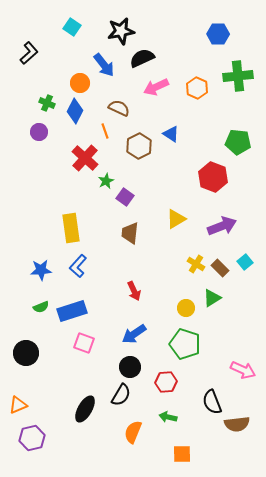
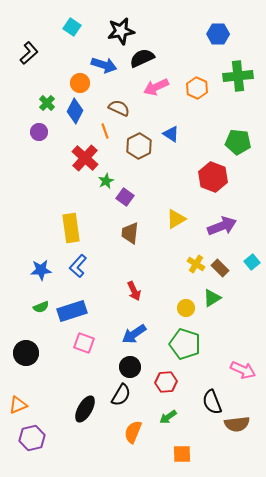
blue arrow at (104, 65): rotated 35 degrees counterclockwise
green cross at (47, 103): rotated 21 degrees clockwise
cyan square at (245, 262): moved 7 px right
green arrow at (168, 417): rotated 48 degrees counterclockwise
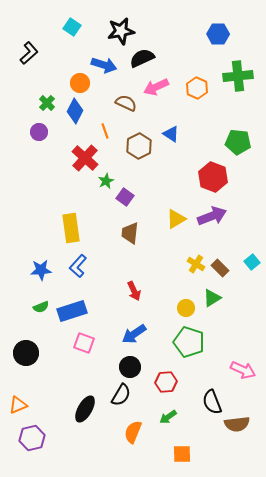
brown semicircle at (119, 108): moved 7 px right, 5 px up
purple arrow at (222, 226): moved 10 px left, 10 px up
green pentagon at (185, 344): moved 4 px right, 2 px up
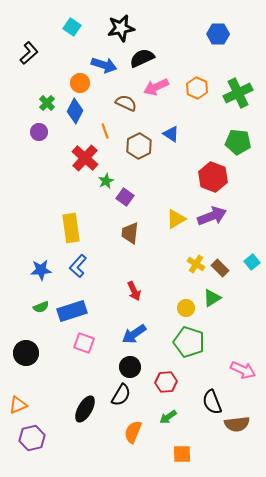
black star at (121, 31): moved 3 px up
green cross at (238, 76): moved 17 px down; rotated 20 degrees counterclockwise
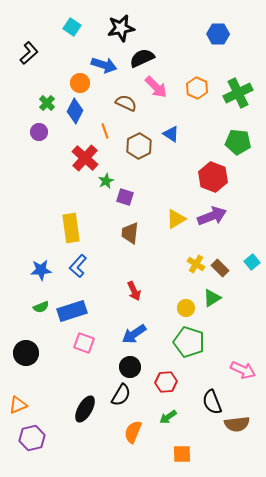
pink arrow at (156, 87): rotated 110 degrees counterclockwise
purple square at (125, 197): rotated 18 degrees counterclockwise
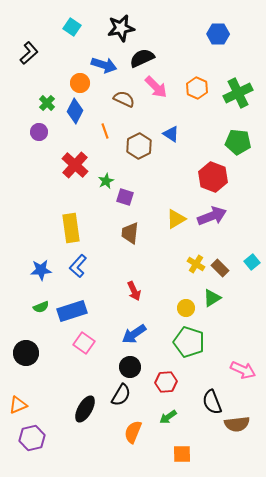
brown semicircle at (126, 103): moved 2 px left, 4 px up
red cross at (85, 158): moved 10 px left, 7 px down
pink square at (84, 343): rotated 15 degrees clockwise
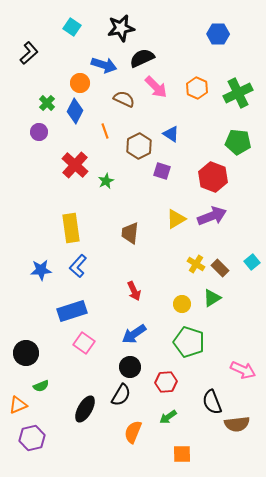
purple square at (125, 197): moved 37 px right, 26 px up
green semicircle at (41, 307): moved 79 px down
yellow circle at (186, 308): moved 4 px left, 4 px up
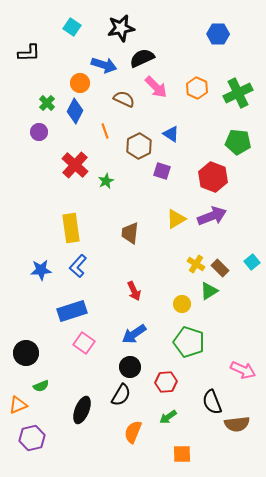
black L-shape at (29, 53): rotated 40 degrees clockwise
green triangle at (212, 298): moved 3 px left, 7 px up
black ellipse at (85, 409): moved 3 px left, 1 px down; rotated 8 degrees counterclockwise
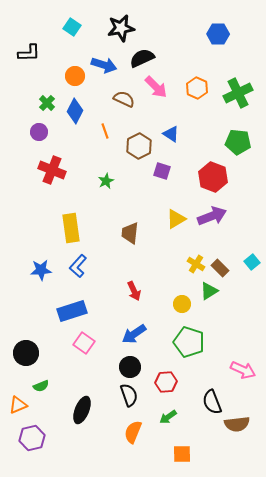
orange circle at (80, 83): moved 5 px left, 7 px up
red cross at (75, 165): moved 23 px left, 5 px down; rotated 20 degrees counterclockwise
black semicircle at (121, 395): moved 8 px right; rotated 50 degrees counterclockwise
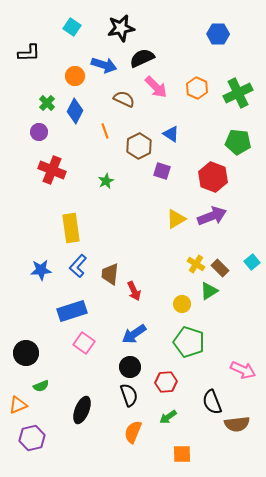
brown trapezoid at (130, 233): moved 20 px left, 41 px down
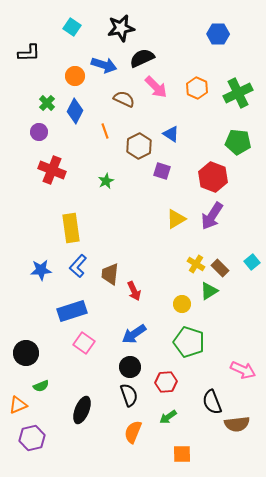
purple arrow at (212, 216): rotated 144 degrees clockwise
